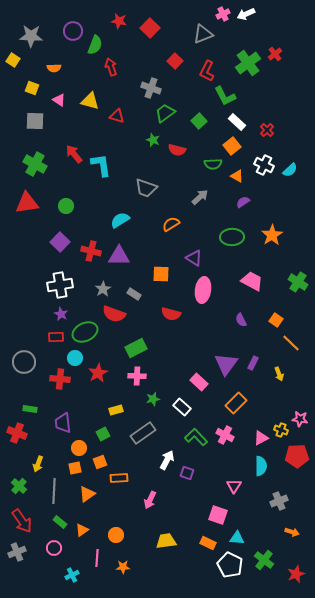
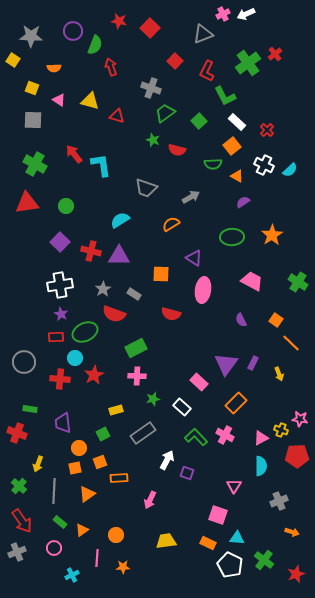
gray square at (35, 121): moved 2 px left, 1 px up
gray arrow at (200, 197): moved 9 px left; rotated 12 degrees clockwise
red star at (98, 373): moved 4 px left, 2 px down
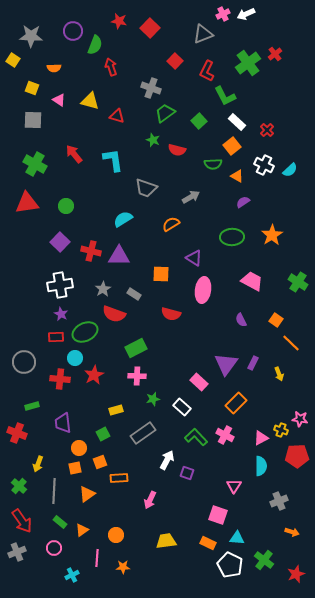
cyan L-shape at (101, 165): moved 12 px right, 5 px up
cyan semicircle at (120, 220): moved 3 px right, 1 px up
green rectangle at (30, 409): moved 2 px right, 3 px up; rotated 24 degrees counterclockwise
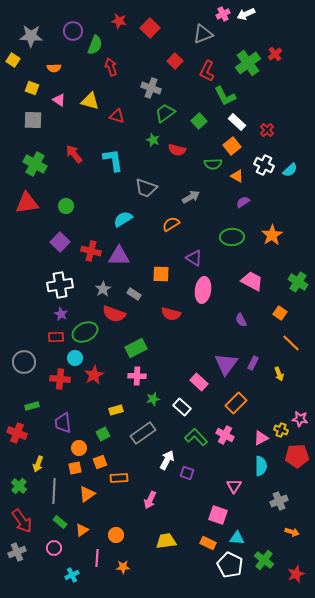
orange square at (276, 320): moved 4 px right, 7 px up
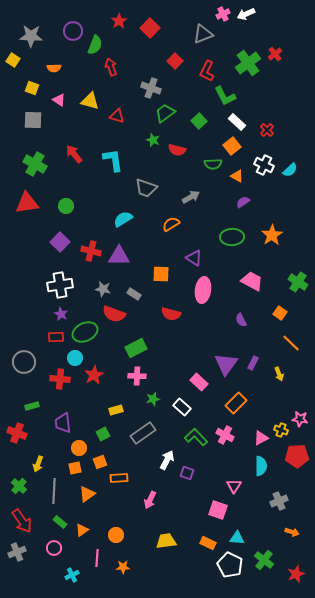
red star at (119, 21): rotated 28 degrees clockwise
gray star at (103, 289): rotated 28 degrees counterclockwise
pink square at (218, 515): moved 5 px up
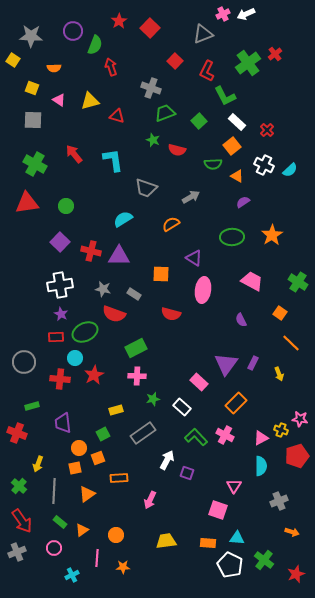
yellow triangle at (90, 101): rotated 30 degrees counterclockwise
green trapezoid at (165, 113): rotated 15 degrees clockwise
red pentagon at (297, 456): rotated 15 degrees counterclockwise
orange square at (100, 462): moved 2 px left, 4 px up
orange rectangle at (208, 543): rotated 21 degrees counterclockwise
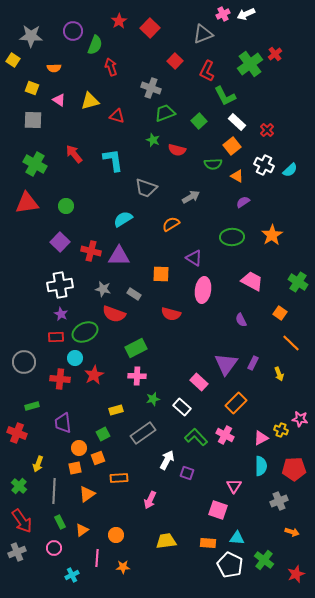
green cross at (248, 63): moved 2 px right, 1 px down
red pentagon at (297, 456): moved 3 px left, 13 px down; rotated 15 degrees clockwise
green rectangle at (60, 522): rotated 24 degrees clockwise
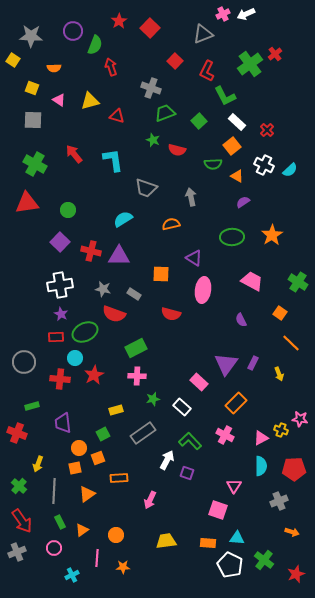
gray arrow at (191, 197): rotated 72 degrees counterclockwise
green circle at (66, 206): moved 2 px right, 4 px down
orange semicircle at (171, 224): rotated 18 degrees clockwise
green L-shape at (196, 437): moved 6 px left, 4 px down
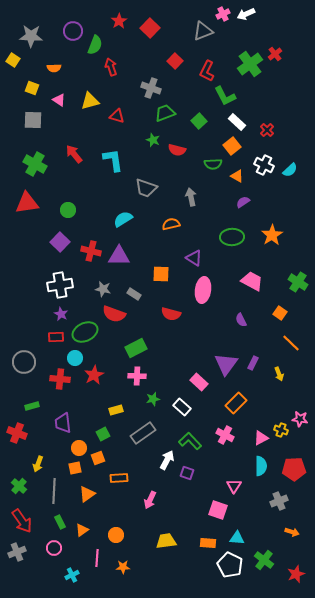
gray triangle at (203, 34): moved 3 px up
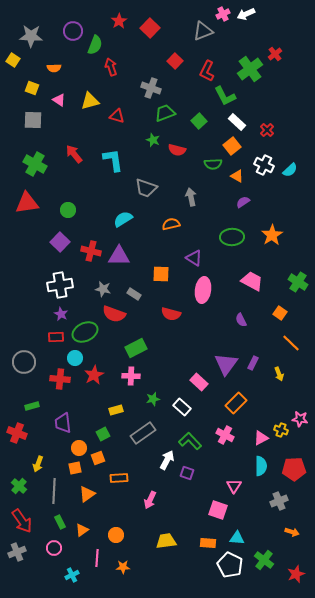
green cross at (250, 64): moved 5 px down
pink cross at (137, 376): moved 6 px left
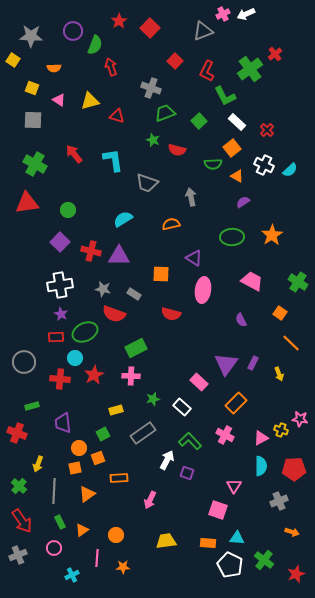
orange square at (232, 146): moved 2 px down
gray trapezoid at (146, 188): moved 1 px right, 5 px up
gray cross at (17, 552): moved 1 px right, 3 px down
